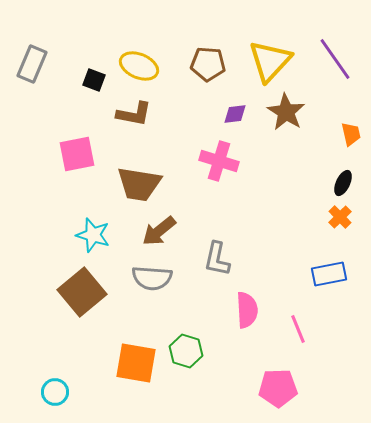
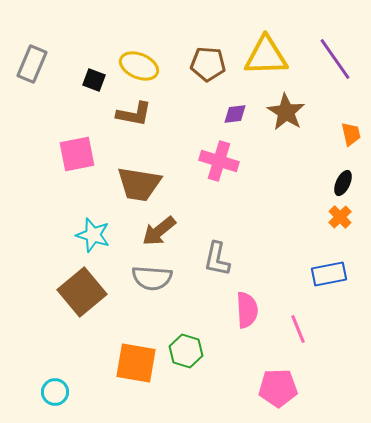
yellow triangle: moved 4 px left, 5 px up; rotated 45 degrees clockwise
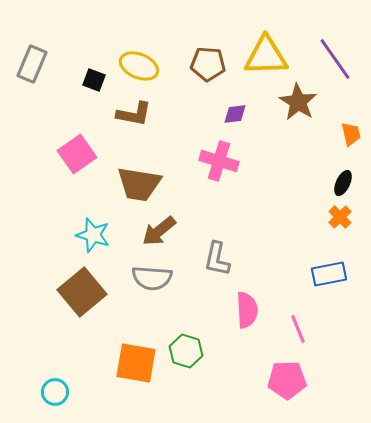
brown star: moved 12 px right, 10 px up
pink square: rotated 24 degrees counterclockwise
pink pentagon: moved 9 px right, 8 px up
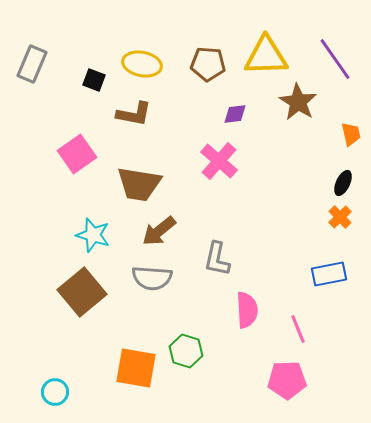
yellow ellipse: moved 3 px right, 2 px up; rotated 12 degrees counterclockwise
pink cross: rotated 24 degrees clockwise
orange square: moved 5 px down
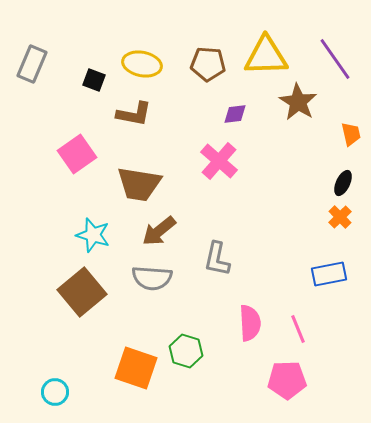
pink semicircle: moved 3 px right, 13 px down
orange square: rotated 9 degrees clockwise
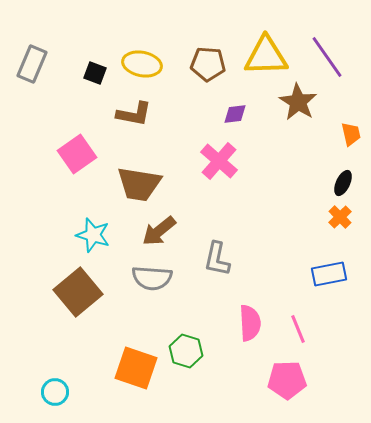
purple line: moved 8 px left, 2 px up
black square: moved 1 px right, 7 px up
brown square: moved 4 px left
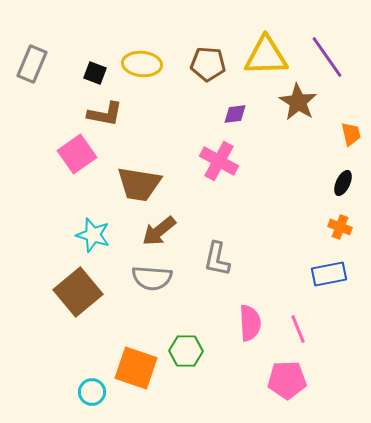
yellow ellipse: rotated 6 degrees counterclockwise
brown L-shape: moved 29 px left
pink cross: rotated 12 degrees counterclockwise
orange cross: moved 10 px down; rotated 25 degrees counterclockwise
green hexagon: rotated 16 degrees counterclockwise
cyan circle: moved 37 px right
